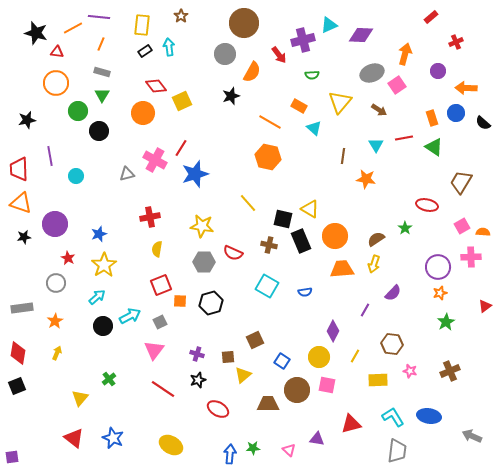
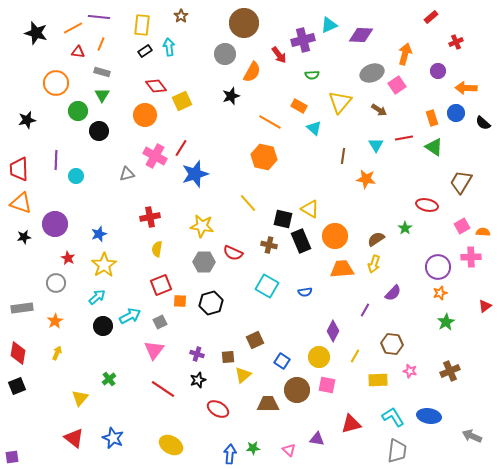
red triangle at (57, 52): moved 21 px right
orange circle at (143, 113): moved 2 px right, 2 px down
purple line at (50, 156): moved 6 px right, 4 px down; rotated 12 degrees clockwise
orange hexagon at (268, 157): moved 4 px left
pink cross at (155, 160): moved 4 px up
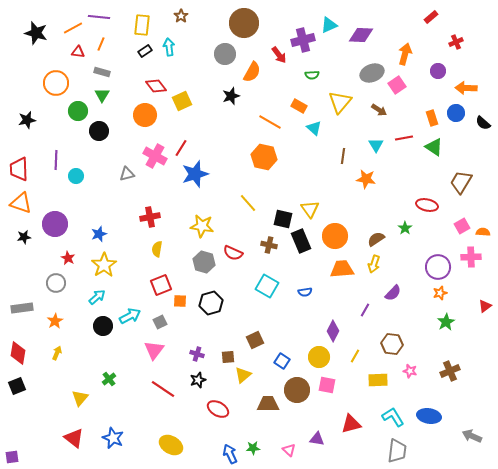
yellow triangle at (310, 209): rotated 24 degrees clockwise
gray hexagon at (204, 262): rotated 15 degrees clockwise
blue arrow at (230, 454): rotated 30 degrees counterclockwise
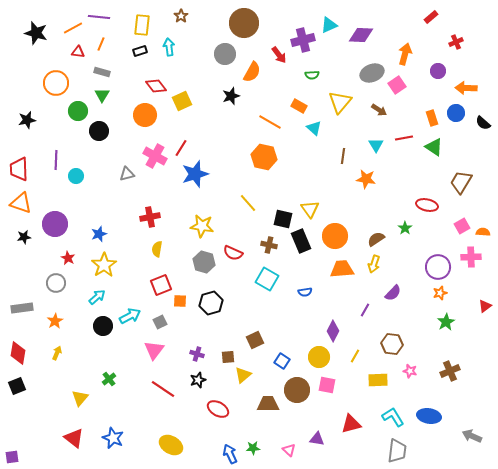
black rectangle at (145, 51): moved 5 px left; rotated 16 degrees clockwise
cyan square at (267, 286): moved 7 px up
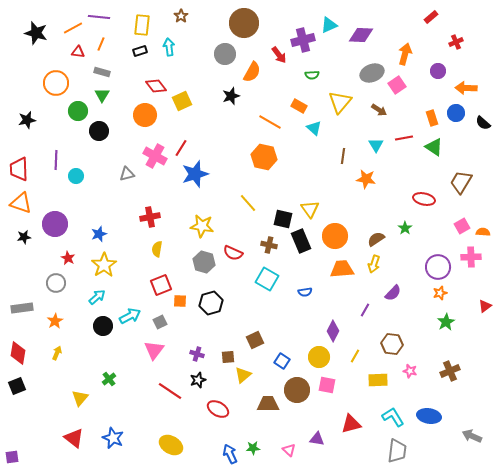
red ellipse at (427, 205): moved 3 px left, 6 px up
red line at (163, 389): moved 7 px right, 2 px down
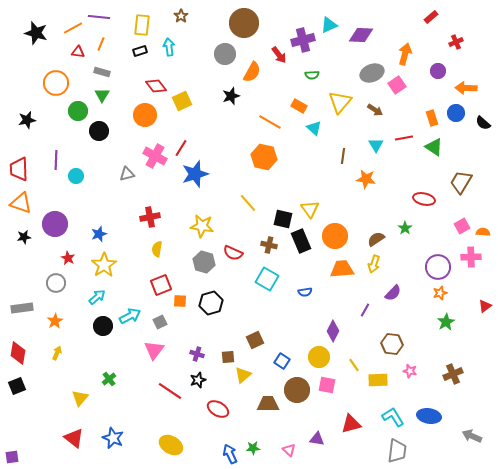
brown arrow at (379, 110): moved 4 px left
yellow line at (355, 356): moved 1 px left, 9 px down; rotated 64 degrees counterclockwise
brown cross at (450, 371): moved 3 px right, 3 px down
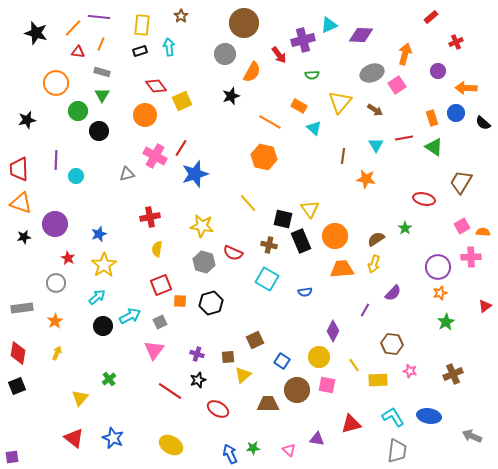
orange line at (73, 28): rotated 18 degrees counterclockwise
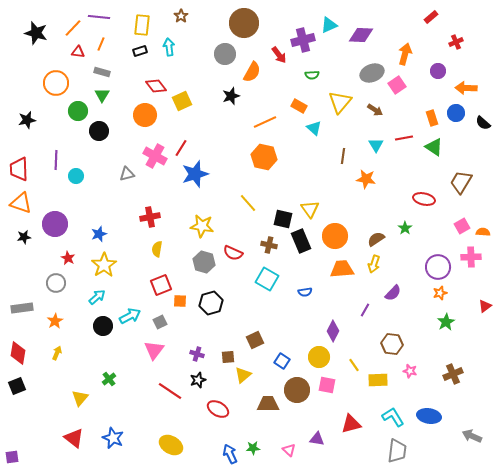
orange line at (270, 122): moved 5 px left; rotated 55 degrees counterclockwise
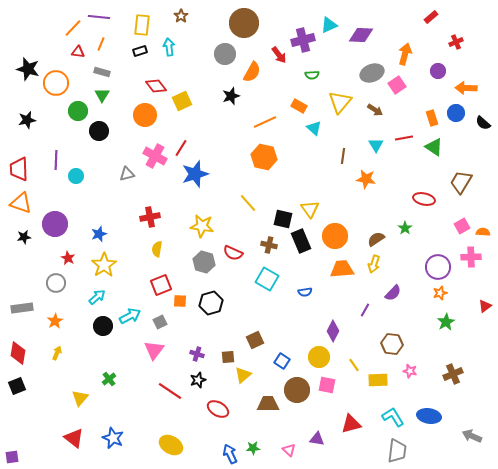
black star at (36, 33): moved 8 px left, 36 px down
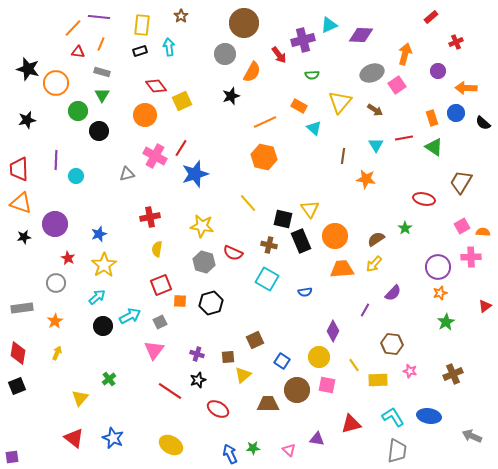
yellow arrow at (374, 264): rotated 24 degrees clockwise
